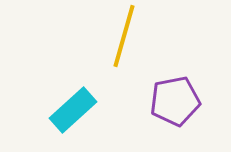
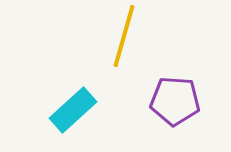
purple pentagon: rotated 15 degrees clockwise
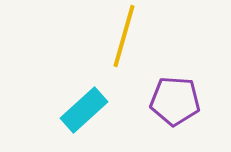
cyan rectangle: moved 11 px right
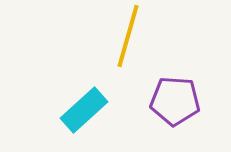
yellow line: moved 4 px right
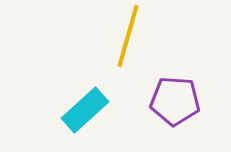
cyan rectangle: moved 1 px right
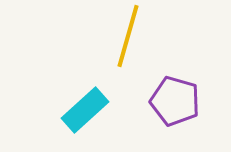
purple pentagon: rotated 12 degrees clockwise
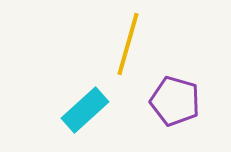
yellow line: moved 8 px down
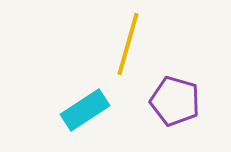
cyan rectangle: rotated 9 degrees clockwise
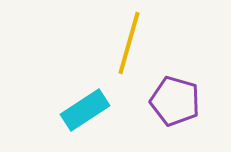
yellow line: moved 1 px right, 1 px up
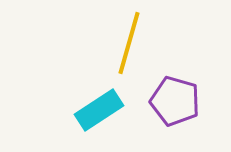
cyan rectangle: moved 14 px right
